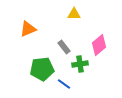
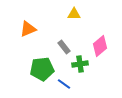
pink diamond: moved 1 px right, 1 px down
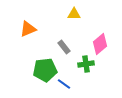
pink diamond: moved 2 px up
green cross: moved 6 px right
green pentagon: moved 3 px right, 1 px down
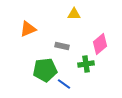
gray rectangle: moved 2 px left, 1 px up; rotated 40 degrees counterclockwise
